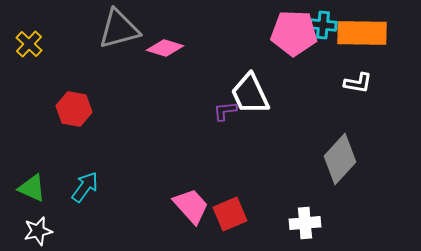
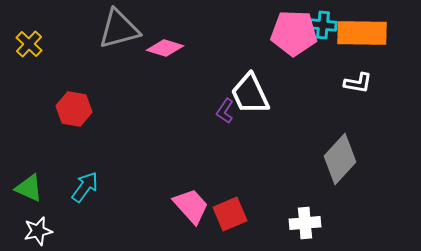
purple L-shape: rotated 50 degrees counterclockwise
green triangle: moved 3 px left
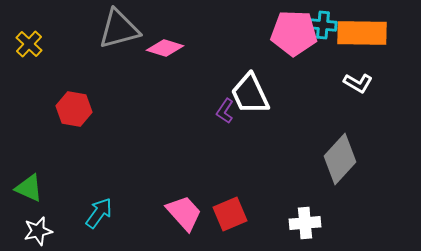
white L-shape: rotated 20 degrees clockwise
cyan arrow: moved 14 px right, 26 px down
pink trapezoid: moved 7 px left, 7 px down
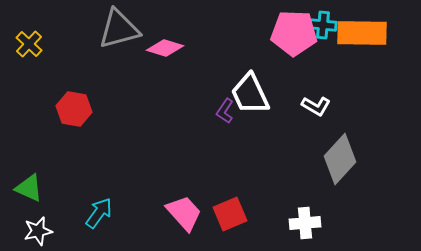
white L-shape: moved 42 px left, 23 px down
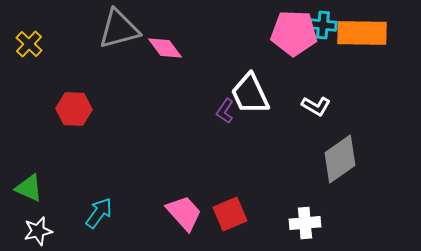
pink diamond: rotated 36 degrees clockwise
red hexagon: rotated 8 degrees counterclockwise
gray diamond: rotated 12 degrees clockwise
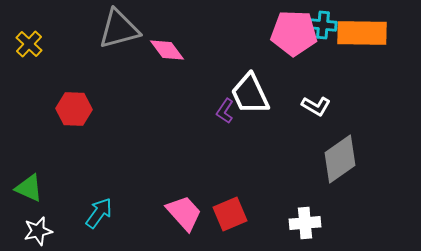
pink diamond: moved 2 px right, 2 px down
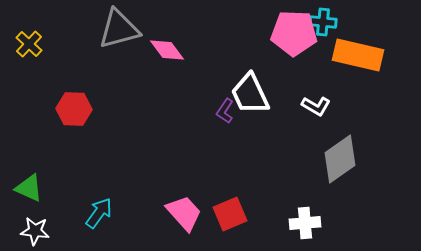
cyan cross: moved 3 px up
orange rectangle: moved 4 px left, 22 px down; rotated 12 degrees clockwise
white star: moved 3 px left; rotated 20 degrees clockwise
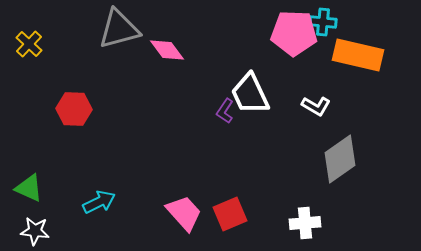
cyan arrow: moved 11 px up; rotated 28 degrees clockwise
